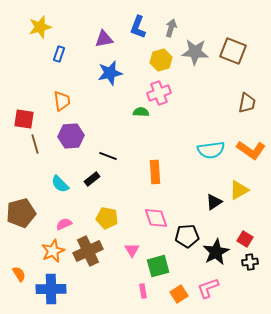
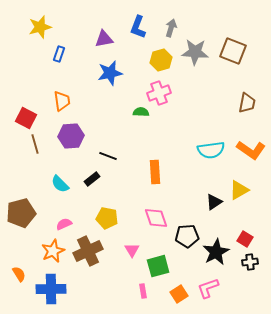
red square at (24, 119): moved 2 px right, 1 px up; rotated 20 degrees clockwise
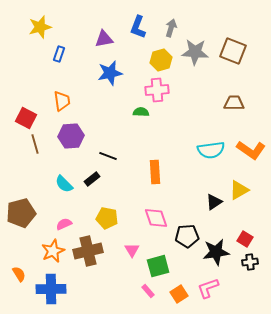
pink cross at (159, 93): moved 2 px left, 3 px up; rotated 15 degrees clockwise
brown trapezoid at (247, 103): moved 13 px left; rotated 100 degrees counterclockwise
cyan semicircle at (60, 184): moved 4 px right
brown cross at (88, 251): rotated 12 degrees clockwise
black star at (216, 252): rotated 20 degrees clockwise
pink rectangle at (143, 291): moved 5 px right; rotated 32 degrees counterclockwise
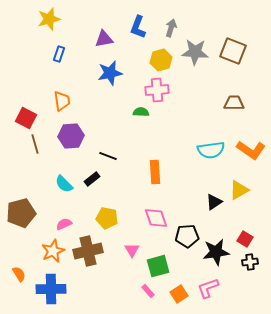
yellow star at (40, 27): moved 9 px right, 8 px up
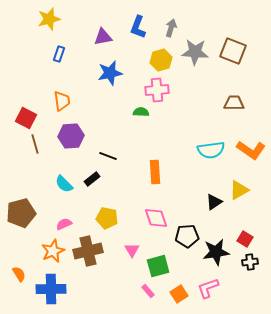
purple triangle at (104, 39): moved 1 px left, 2 px up
